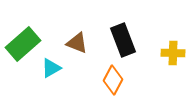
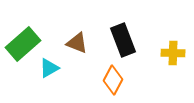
cyan triangle: moved 2 px left
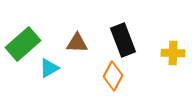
brown triangle: rotated 20 degrees counterclockwise
orange diamond: moved 4 px up
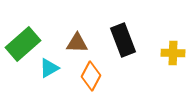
orange diamond: moved 22 px left
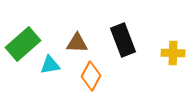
cyan triangle: moved 1 px right, 3 px up; rotated 20 degrees clockwise
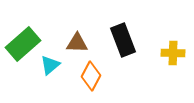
cyan triangle: rotated 30 degrees counterclockwise
